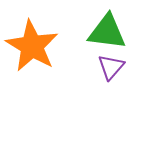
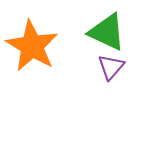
green triangle: rotated 18 degrees clockwise
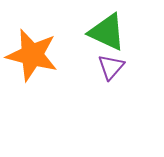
orange star: moved 9 px down; rotated 16 degrees counterclockwise
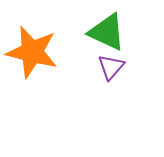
orange star: moved 3 px up
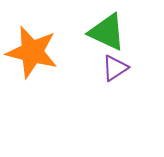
purple triangle: moved 4 px right, 1 px down; rotated 16 degrees clockwise
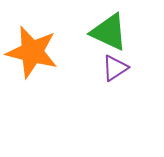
green triangle: moved 2 px right
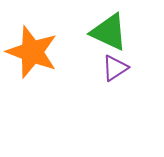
orange star: rotated 6 degrees clockwise
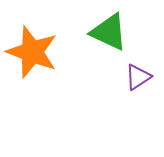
purple triangle: moved 23 px right, 9 px down
